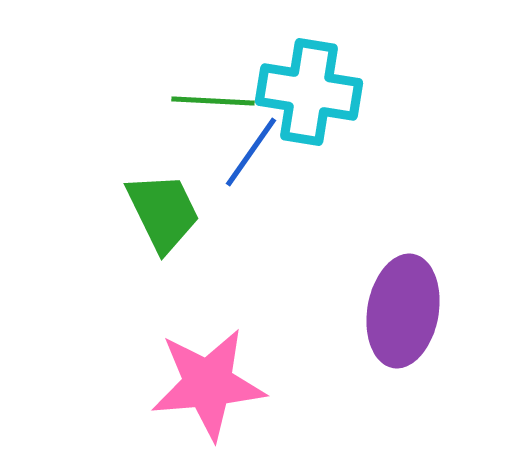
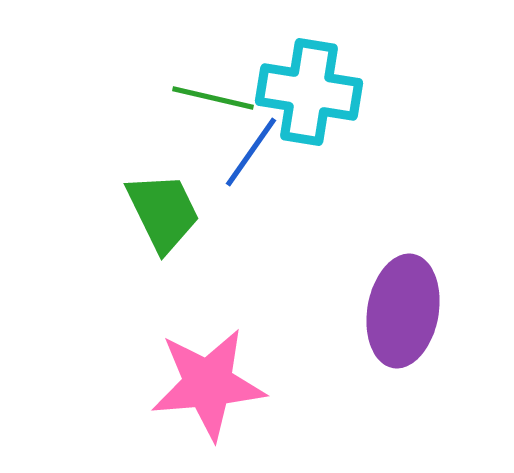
green line: moved 3 px up; rotated 10 degrees clockwise
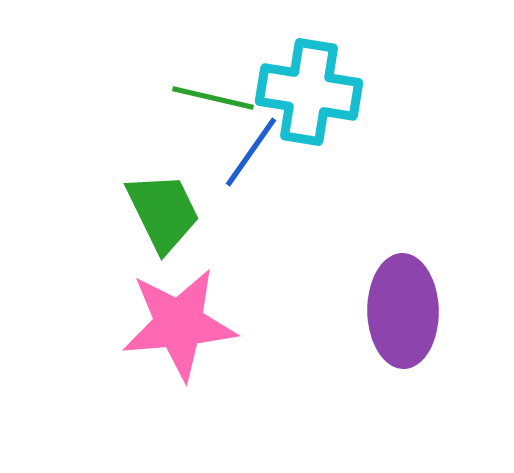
purple ellipse: rotated 11 degrees counterclockwise
pink star: moved 29 px left, 60 px up
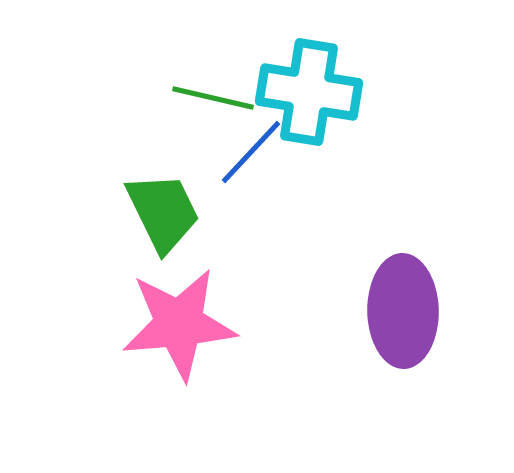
blue line: rotated 8 degrees clockwise
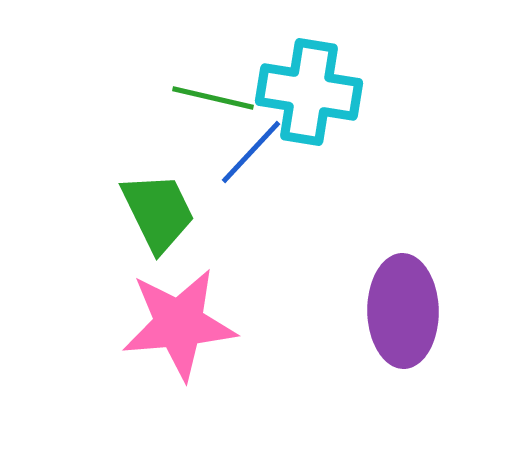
green trapezoid: moved 5 px left
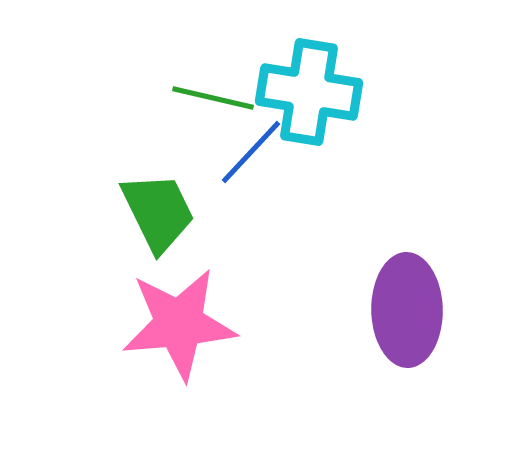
purple ellipse: moved 4 px right, 1 px up
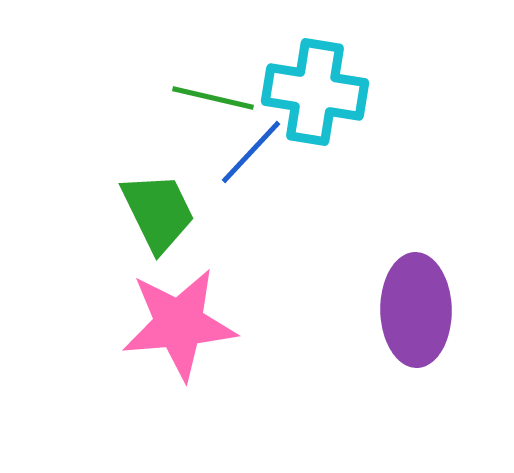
cyan cross: moved 6 px right
purple ellipse: moved 9 px right
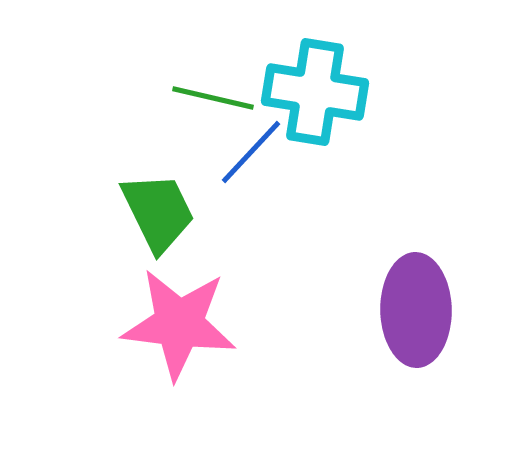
pink star: rotated 12 degrees clockwise
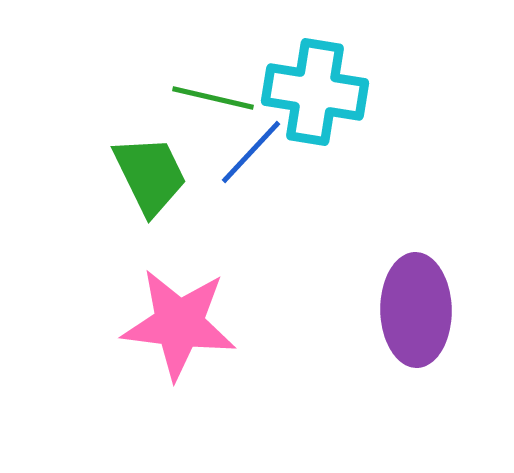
green trapezoid: moved 8 px left, 37 px up
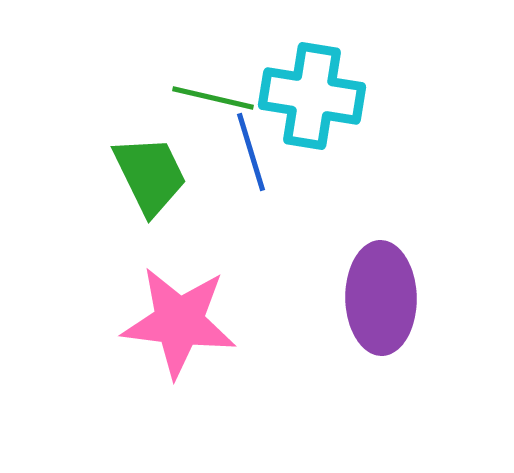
cyan cross: moved 3 px left, 4 px down
blue line: rotated 60 degrees counterclockwise
purple ellipse: moved 35 px left, 12 px up
pink star: moved 2 px up
